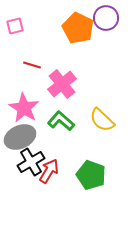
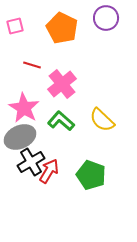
orange pentagon: moved 16 px left
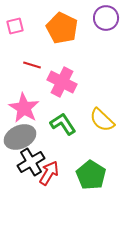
pink cross: moved 2 px up; rotated 24 degrees counterclockwise
green L-shape: moved 2 px right, 3 px down; rotated 16 degrees clockwise
red arrow: moved 2 px down
green pentagon: rotated 12 degrees clockwise
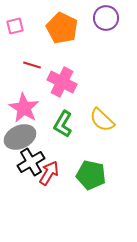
green L-shape: rotated 116 degrees counterclockwise
green pentagon: rotated 20 degrees counterclockwise
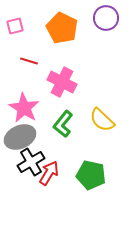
red line: moved 3 px left, 4 px up
green L-shape: rotated 8 degrees clockwise
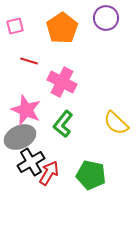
orange pentagon: rotated 12 degrees clockwise
pink star: moved 2 px right, 2 px down; rotated 8 degrees counterclockwise
yellow semicircle: moved 14 px right, 3 px down
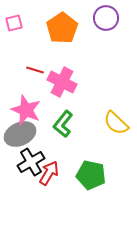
pink square: moved 1 px left, 3 px up
red line: moved 6 px right, 9 px down
gray ellipse: moved 3 px up
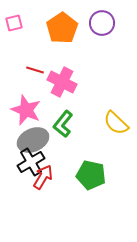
purple circle: moved 4 px left, 5 px down
gray ellipse: moved 13 px right, 6 px down
red arrow: moved 6 px left, 4 px down
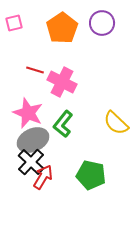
pink star: moved 2 px right, 3 px down
black cross: rotated 16 degrees counterclockwise
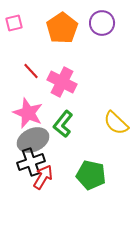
red line: moved 4 px left, 1 px down; rotated 30 degrees clockwise
black cross: rotated 28 degrees clockwise
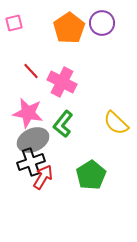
orange pentagon: moved 7 px right
pink star: rotated 12 degrees counterclockwise
green pentagon: rotated 28 degrees clockwise
